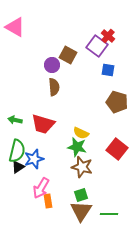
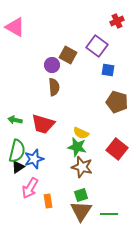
red cross: moved 9 px right, 15 px up; rotated 24 degrees clockwise
pink arrow: moved 11 px left
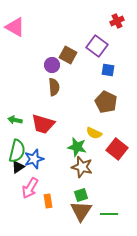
brown pentagon: moved 11 px left; rotated 10 degrees clockwise
yellow semicircle: moved 13 px right
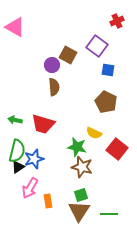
brown triangle: moved 2 px left
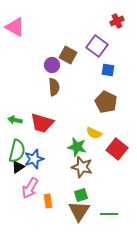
red trapezoid: moved 1 px left, 1 px up
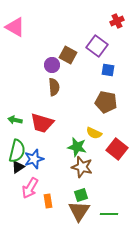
brown pentagon: rotated 15 degrees counterclockwise
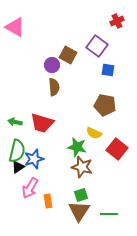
brown pentagon: moved 1 px left, 3 px down
green arrow: moved 2 px down
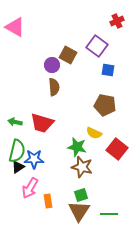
blue star: rotated 18 degrees clockwise
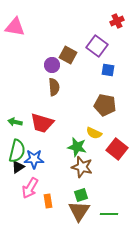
pink triangle: rotated 20 degrees counterclockwise
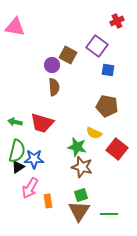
brown pentagon: moved 2 px right, 1 px down
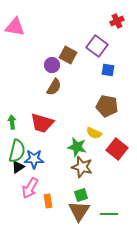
brown semicircle: rotated 36 degrees clockwise
green arrow: moved 3 px left; rotated 72 degrees clockwise
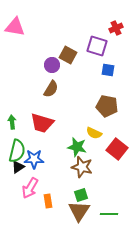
red cross: moved 1 px left, 7 px down
purple square: rotated 20 degrees counterclockwise
brown semicircle: moved 3 px left, 2 px down
